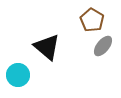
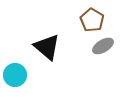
gray ellipse: rotated 20 degrees clockwise
cyan circle: moved 3 px left
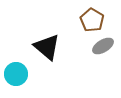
cyan circle: moved 1 px right, 1 px up
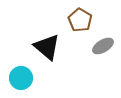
brown pentagon: moved 12 px left
cyan circle: moved 5 px right, 4 px down
